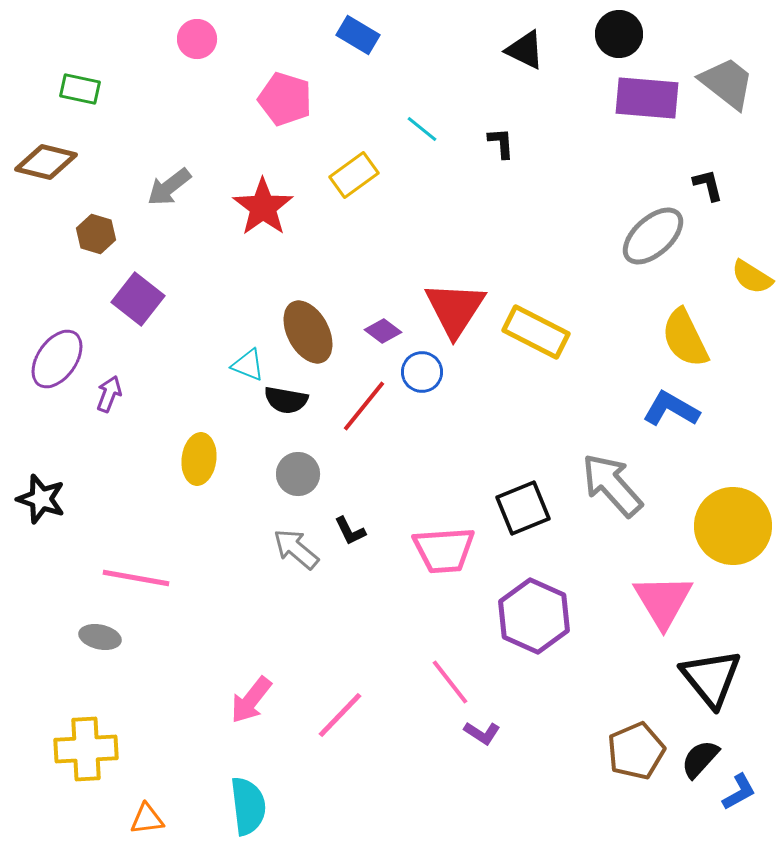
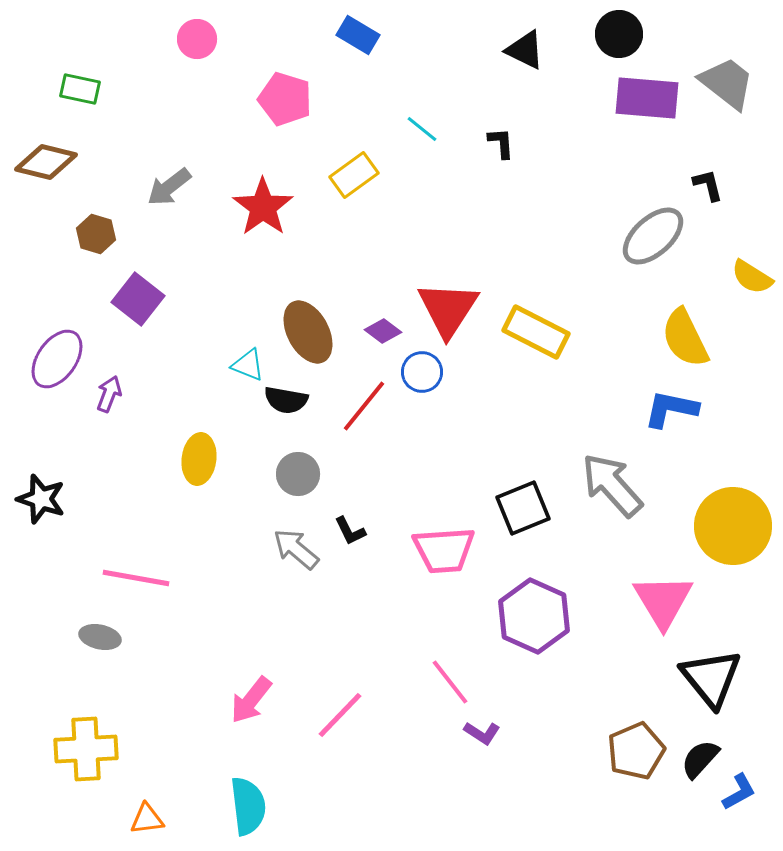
red triangle at (455, 309): moved 7 px left
blue L-shape at (671, 409): rotated 18 degrees counterclockwise
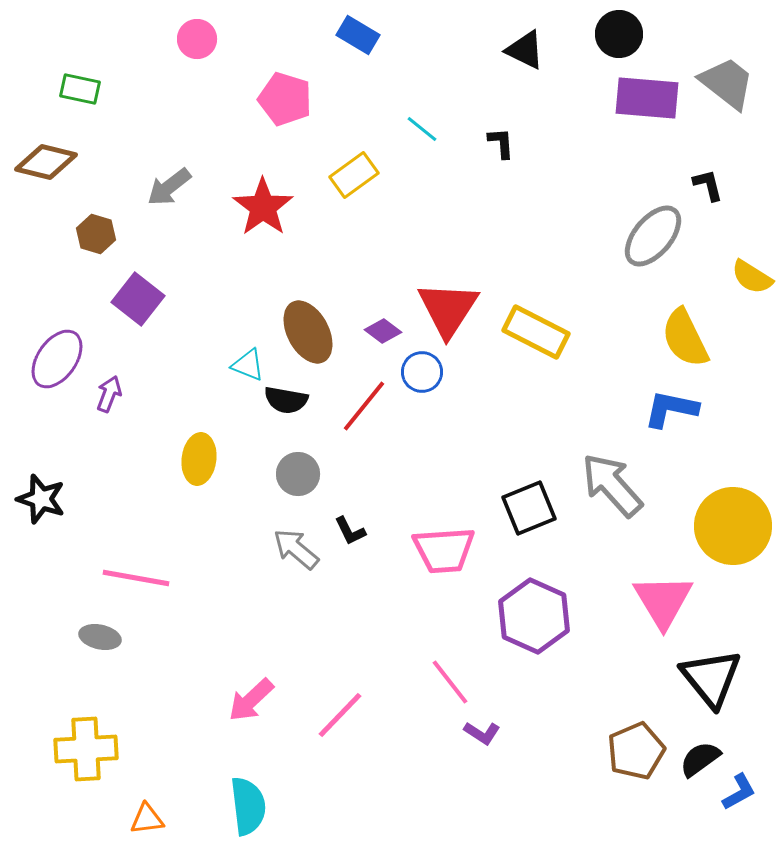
gray ellipse at (653, 236): rotated 8 degrees counterclockwise
black square at (523, 508): moved 6 px right
pink arrow at (251, 700): rotated 9 degrees clockwise
black semicircle at (700, 759): rotated 12 degrees clockwise
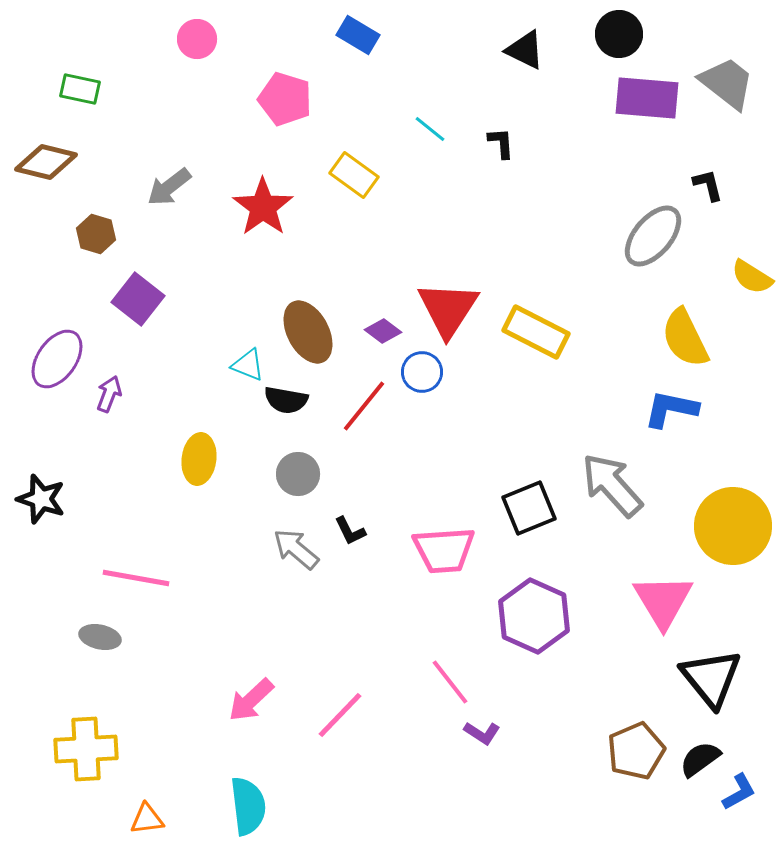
cyan line at (422, 129): moved 8 px right
yellow rectangle at (354, 175): rotated 72 degrees clockwise
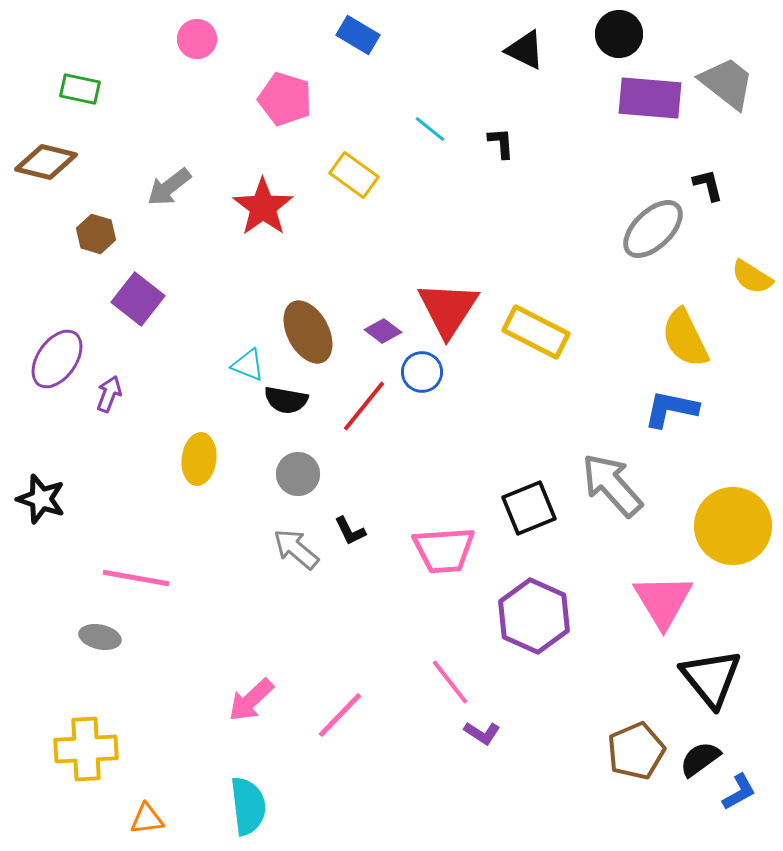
purple rectangle at (647, 98): moved 3 px right
gray ellipse at (653, 236): moved 7 px up; rotated 6 degrees clockwise
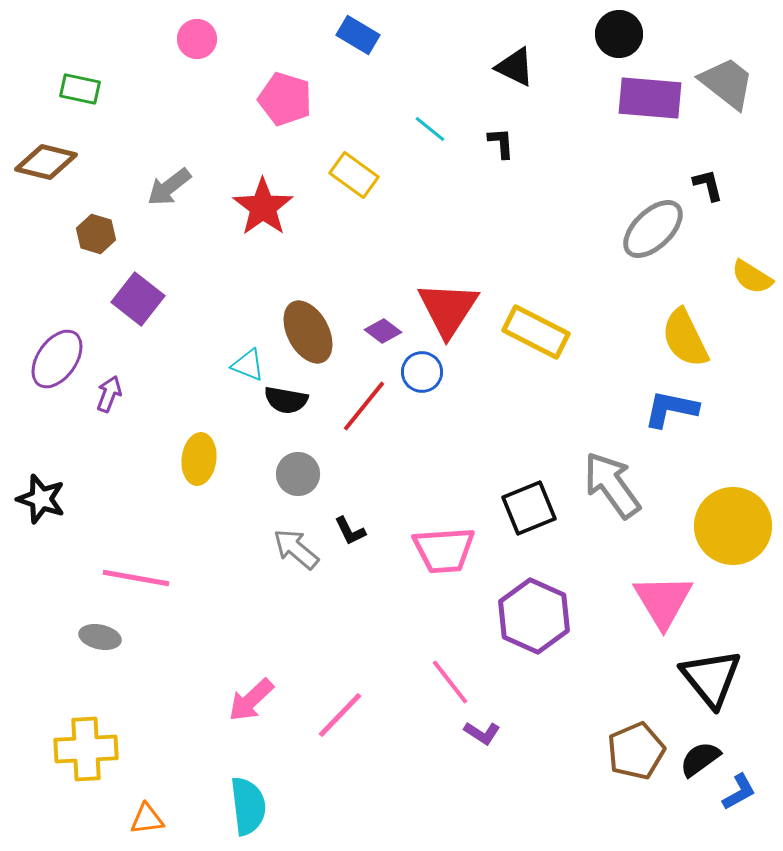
black triangle at (525, 50): moved 10 px left, 17 px down
gray arrow at (612, 485): rotated 6 degrees clockwise
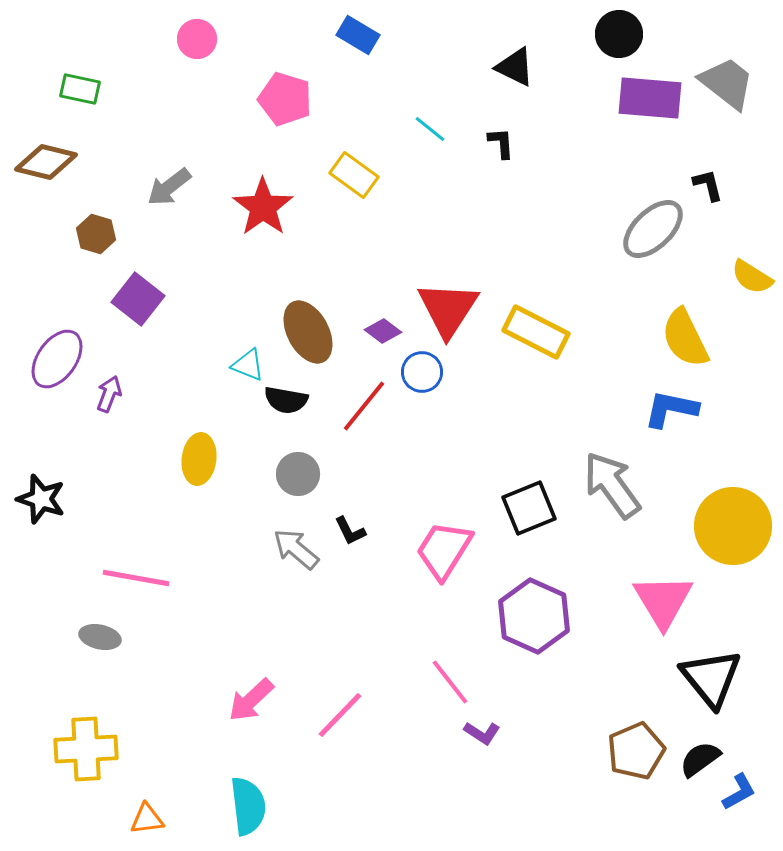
pink trapezoid at (444, 550): rotated 126 degrees clockwise
